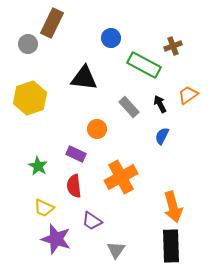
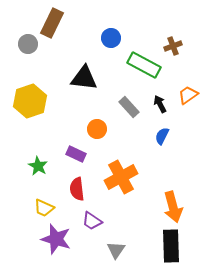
yellow hexagon: moved 3 px down
red semicircle: moved 3 px right, 3 px down
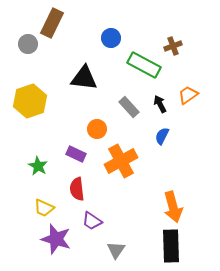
orange cross: moved 16 px up
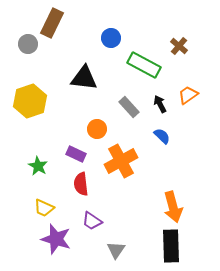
brown cross: moved 6 px right; rotated 30 degrees counterclockwise
blue semicircle: rotated 108 degrees clockwise
red semicircle: moved 4 px right, 5 px up
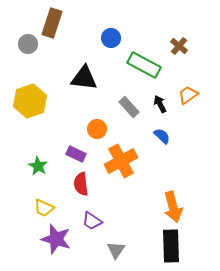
brown rectangle: rotated 8 degrees counterclockwise
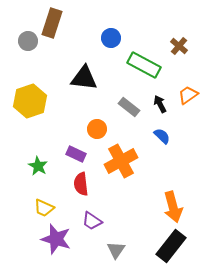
gray circle: moved 3 px up
gray rectangle: rotated 10 degrees counterclockwise
black rectangle: rotated 40 degrees clockwise
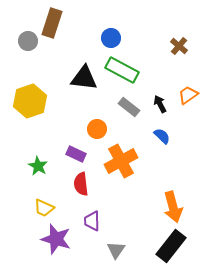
green rectangle: moved 22 px left, 5 px down
purple trapezoid: rotated 55 degrees clockwise
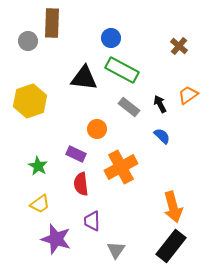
brown rectangle: rotated 16 degrees counterclockwise
orange cross: moved 6 px down
yellow trapezoid: moved 4 px left, 4 px up; rotated 60 degrees counterclockwise
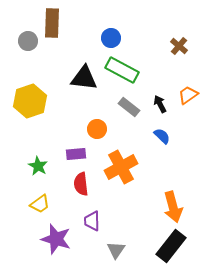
purple rectangle: rotated 30 degrees counterclockwise
